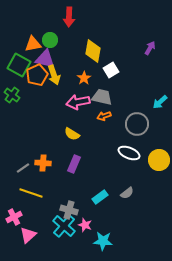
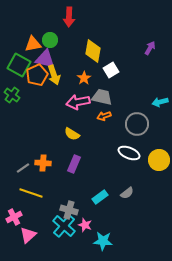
cyan arrow: rotated 28 degrees clockwise
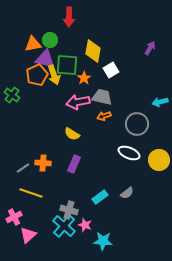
green square: moved 48 px right; rotated 25 degrees counterclockwise
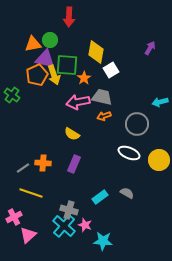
yellow diamond: moved 3 px right, 1 px down
gray semicircle: rotated 112 degrees counterclockwise
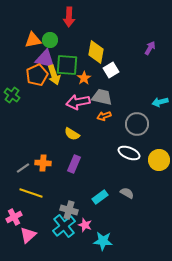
orange triangle: moved 4 px up
cyan cross: rotated 10 degrees clockwise
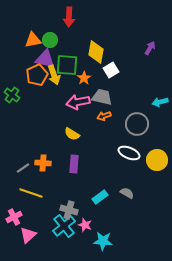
yellow circle: moved 2 px left
purple rectangle: rotated 18 degrees counterclockwise
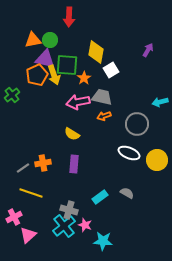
purple arrow: moved 2 px left, 2 px down
green cross: rotated 14 degrees clockwise
orange cross: rotated 14 degrees counterclockwise
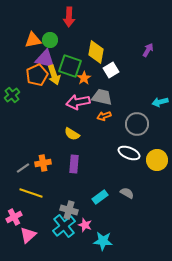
green square: moved 3 px right, 1 px down; rotated 15 degrees clockwise
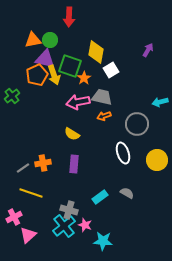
green cross: moved 1 px down
white ellipse: moved 6 px left; rotated 50 degrees clockwise
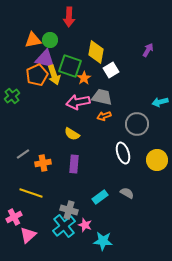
gray line: moved 14 px up
